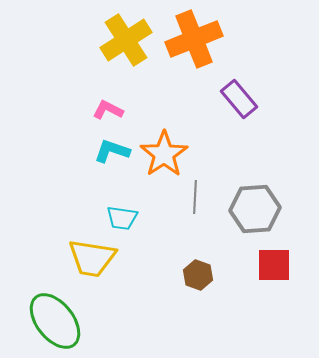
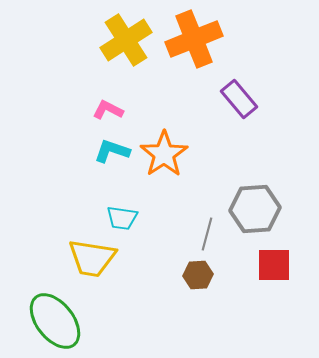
gray line: moved 12 px right, 37 px down; rotated 12 degrees clockwise
brown hexagon: rotated 24 degrees counterclockwise
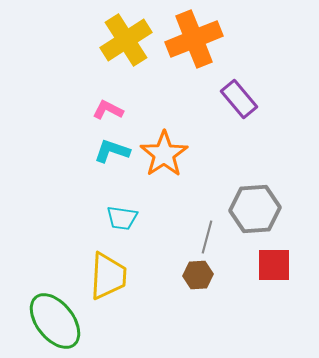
gray line: moved 3 px down
yellow trapezoid: moved 16 px right, 18 px down; rotated 96 degrees counterclockwise
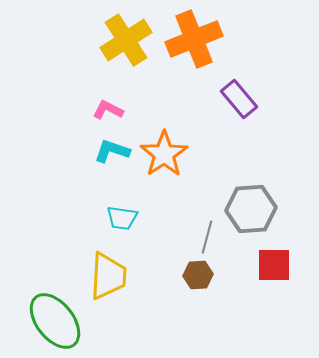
gray hexagon: moved 4 px left
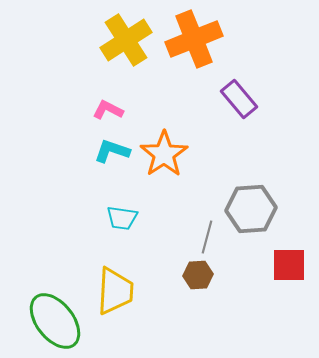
red square: moved 15 px right
yellow trapezoid: moved 7 px right, 15 px down
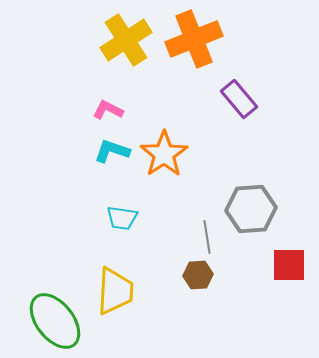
gray line: rotated 24 degrees counterclockwise
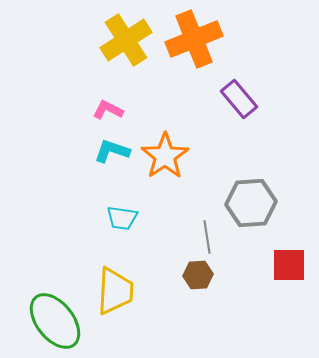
orange star: moved 1 px right, 2 px down
gray hexagon: moved 6 px up
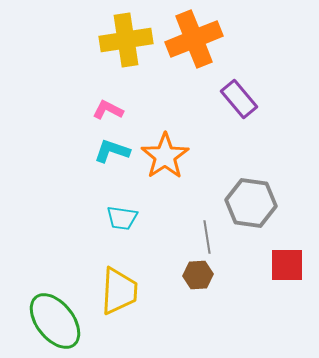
yellow cross: rotated 24 degrees clockwise
gray hexagon: rotated 12 degrees clockwise
red square: moved 2 px left
yellow trapezoid: moved 4 px right
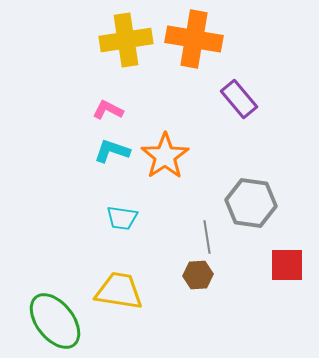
orange cross: rotated 32 degrees clockwise
yellow trapezoid: rotated 84 degrees counterclockwise
